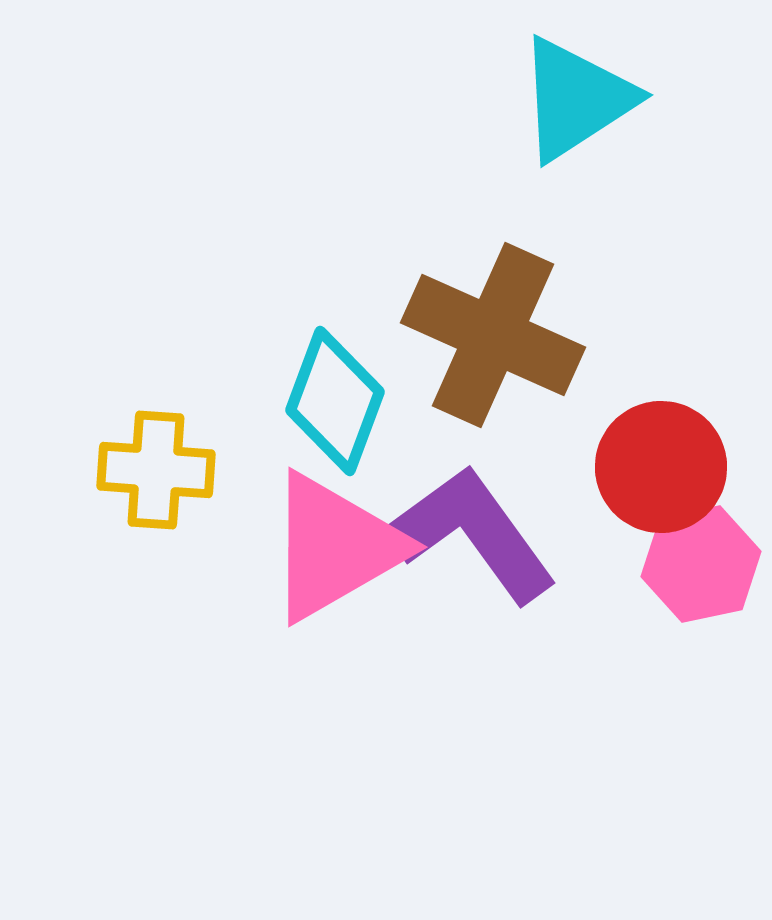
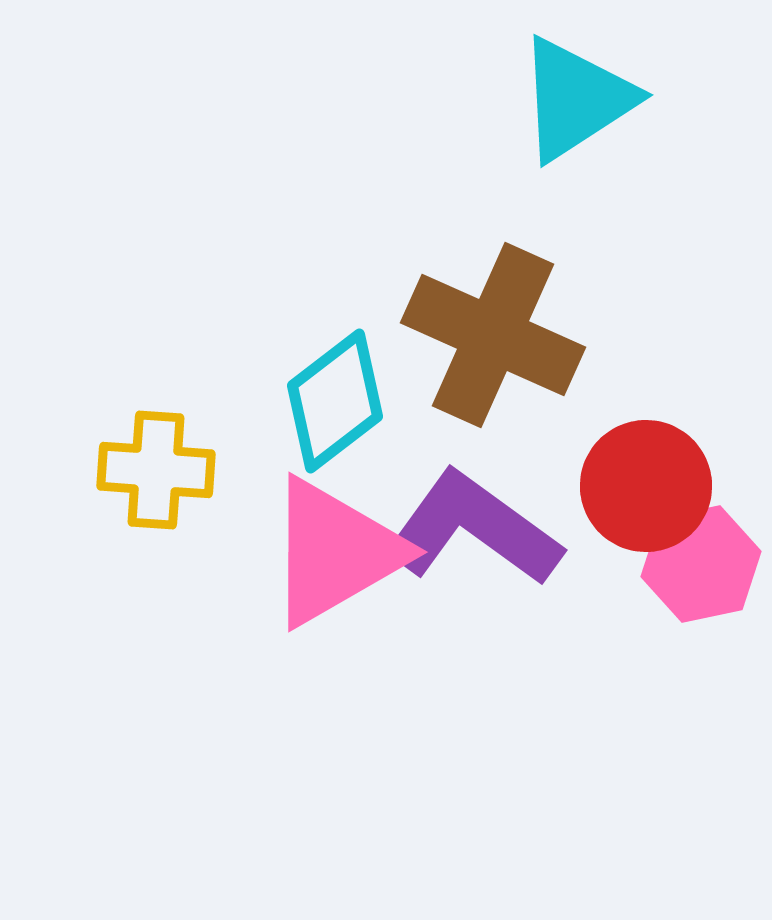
cyan diamond: rotated 32 degrees clockwise
red circle: moved 15 px left, 19 px down
purple L-shape: moved 1 px right, 5 px up; rotated 18 degrees counterclockwise
pink triangle: moved 5 px down
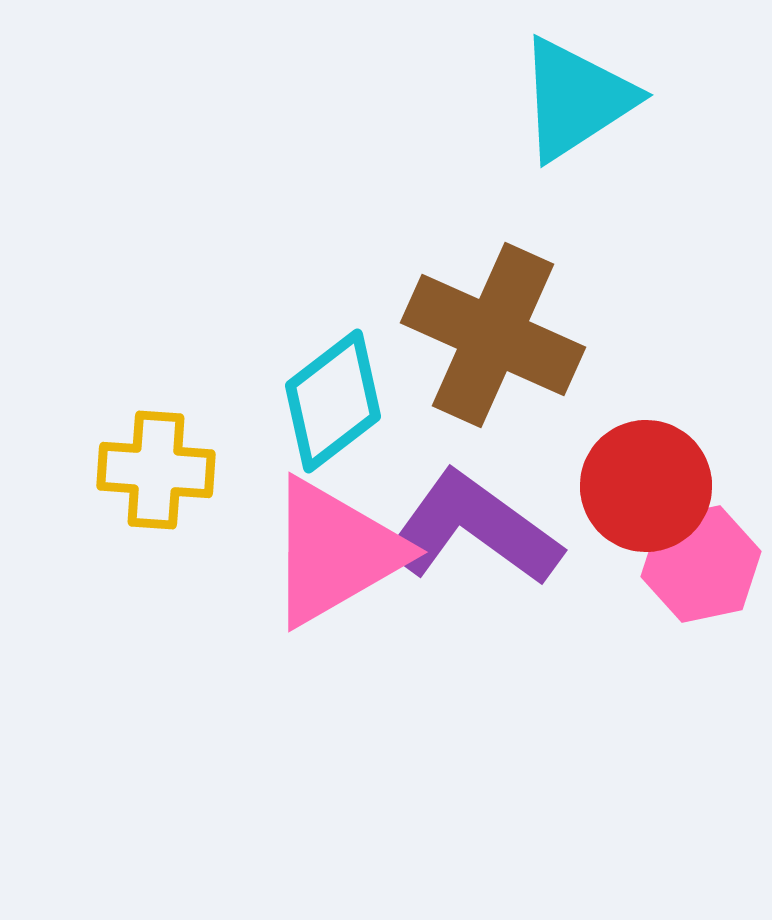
cyan diamond: moved 2 px left
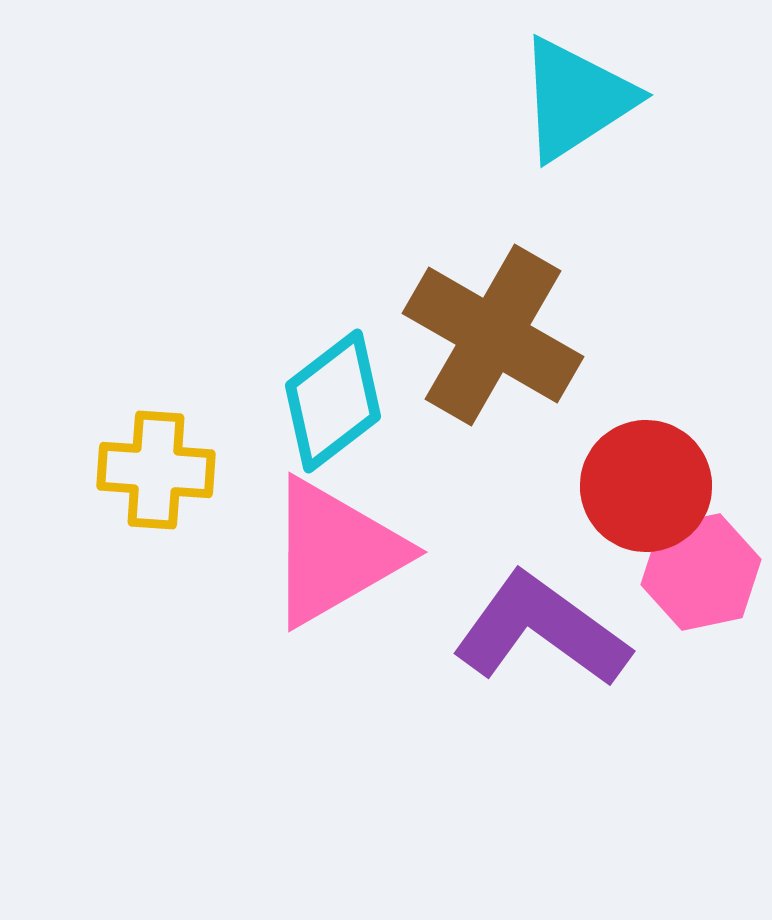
brown cross: rotated 6 degrees clockwise
purple L-shape: moved 68 px right, 101 px down
pink hexagon: moved 8 px down
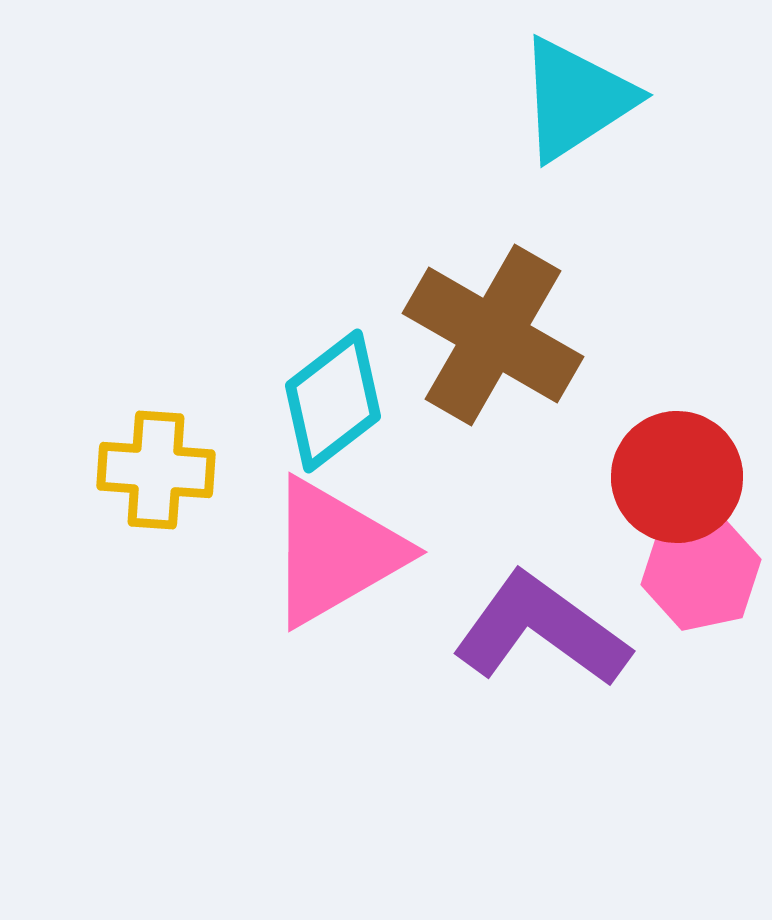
red circle: moved 31 px right, 9 px up
